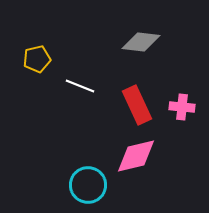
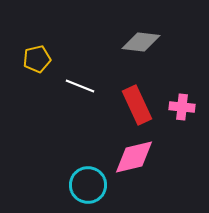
pink diamond: moved 2 px left, 1 px down
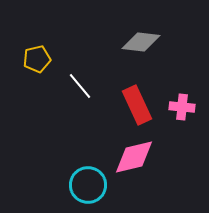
white line: rotated 28 degrees clockwise
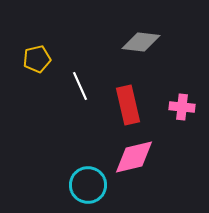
white line: rotated 16 degrees clockwise
red rectangle: moved 9 px left; rotated 12 degrees clockwise
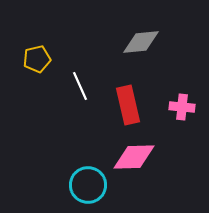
gray diamond: rotated 12 degrees counterclockwise
pink diamond: rotated 12 degrees clockwise
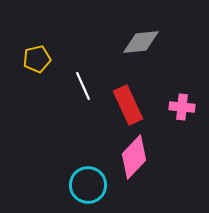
white line: moved 3 px right
red rectangle: rotated 12 degrees counterclockwise
pink diamond: rotated 45 degrees counterclockwise
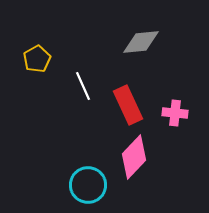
yellow pentagon: rotated 16 degrees counterclockwise
pink cross: moved 7 px left, 6 px down
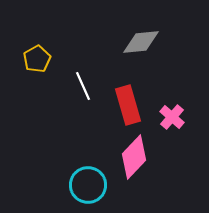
red rectangle: rotated 9 degrees clockwise
pink cross: moved 3 px left, 4 px down; rotated 35 degrees clockwise
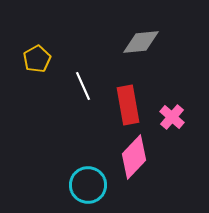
red rectangle: rotated 6 degrees clockwise
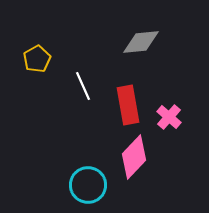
pink cross: moved 3 px left
